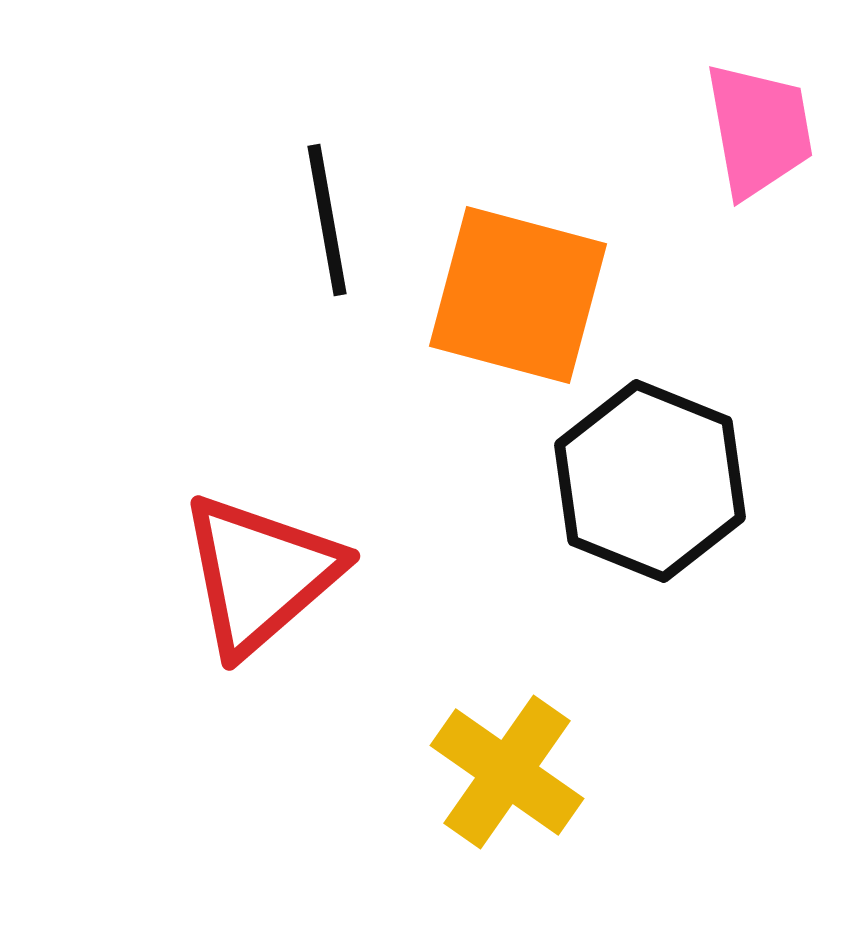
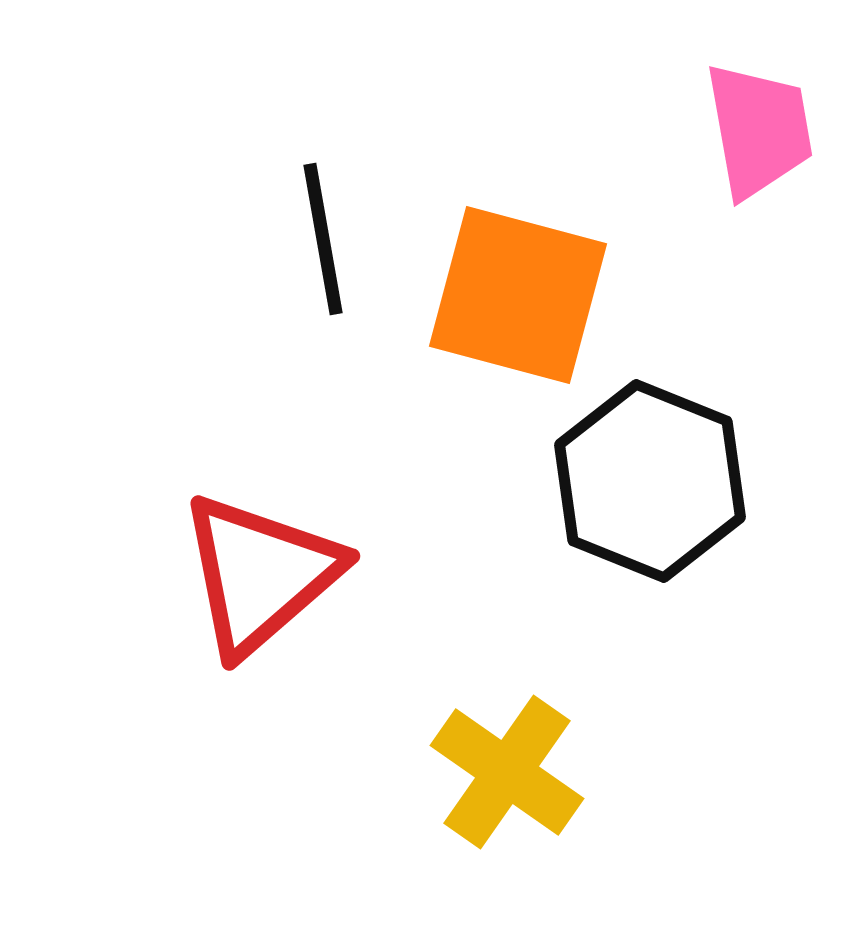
black line: moved 4 px left, 19 px down
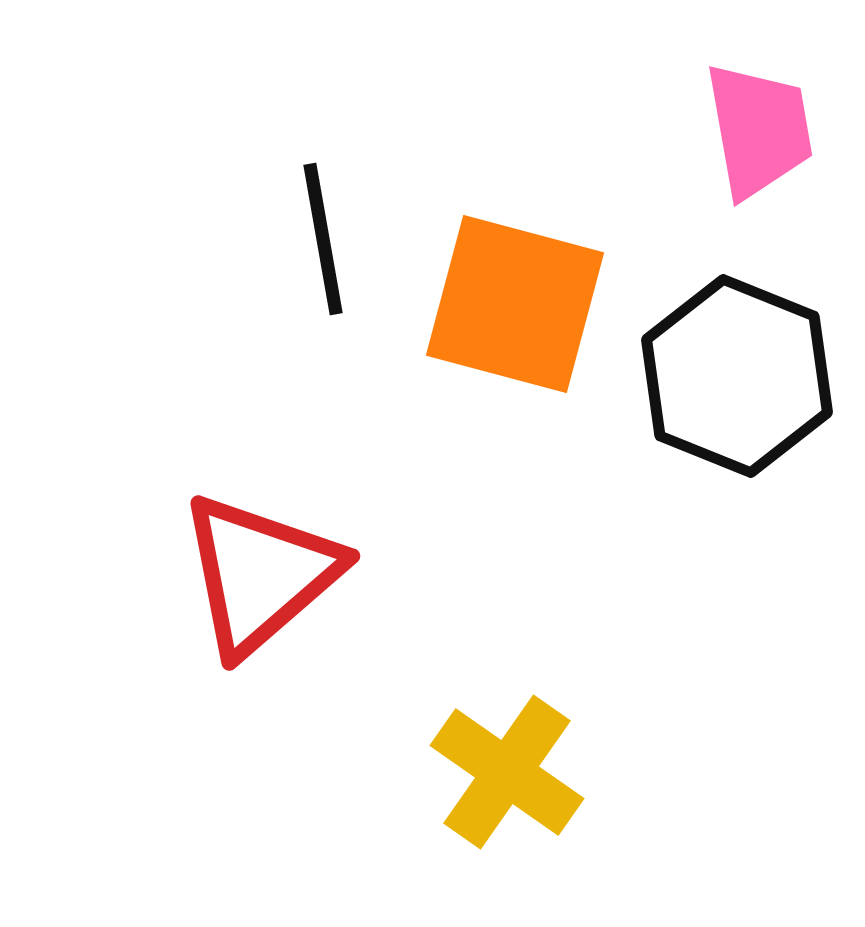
orange square: moved 3 px left, 9 px down
black hexagon: moved 87 px right, 105 px up
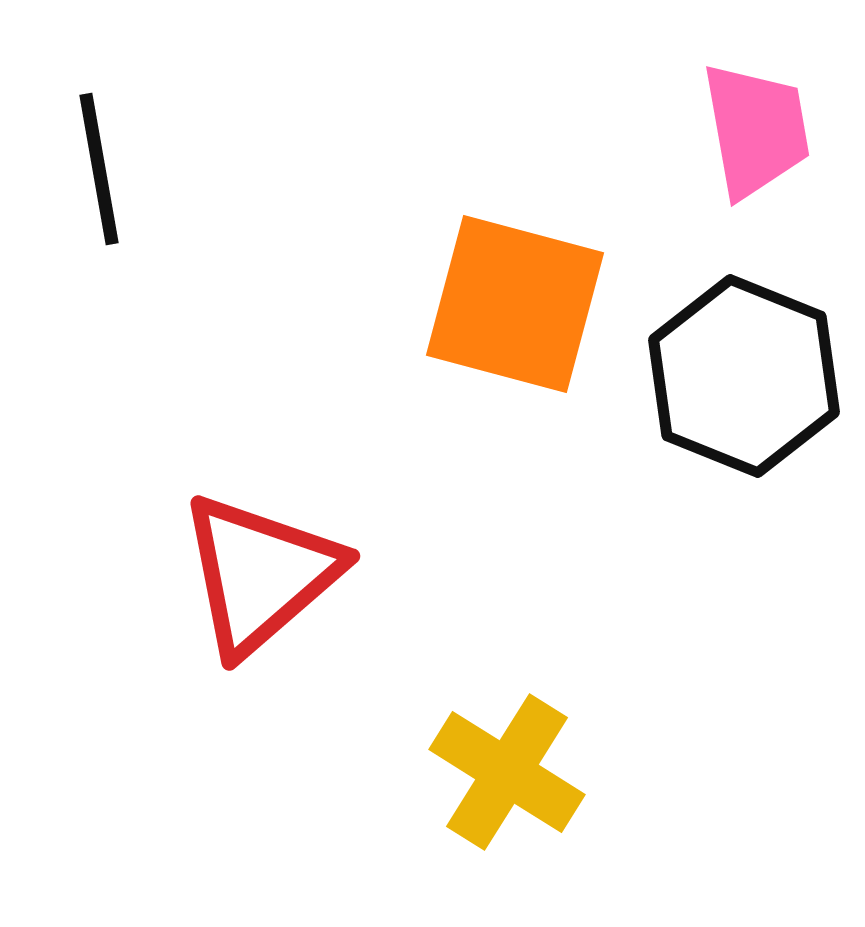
pink trapezoid: moved 3 px left
black line: moved 224 px left, 70 px up
black hexagon: moved 7 px right
yellow cross: rotated 3 degrees counterclockwise
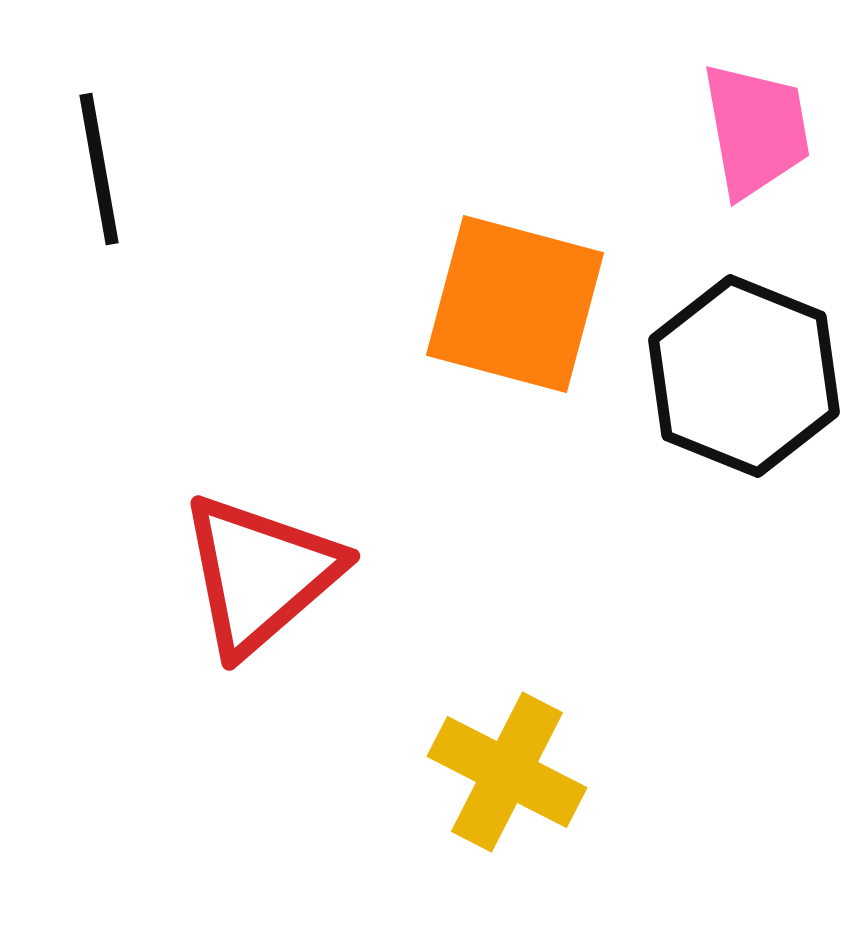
yellow cross: rotated 5 degrees counterclockwise
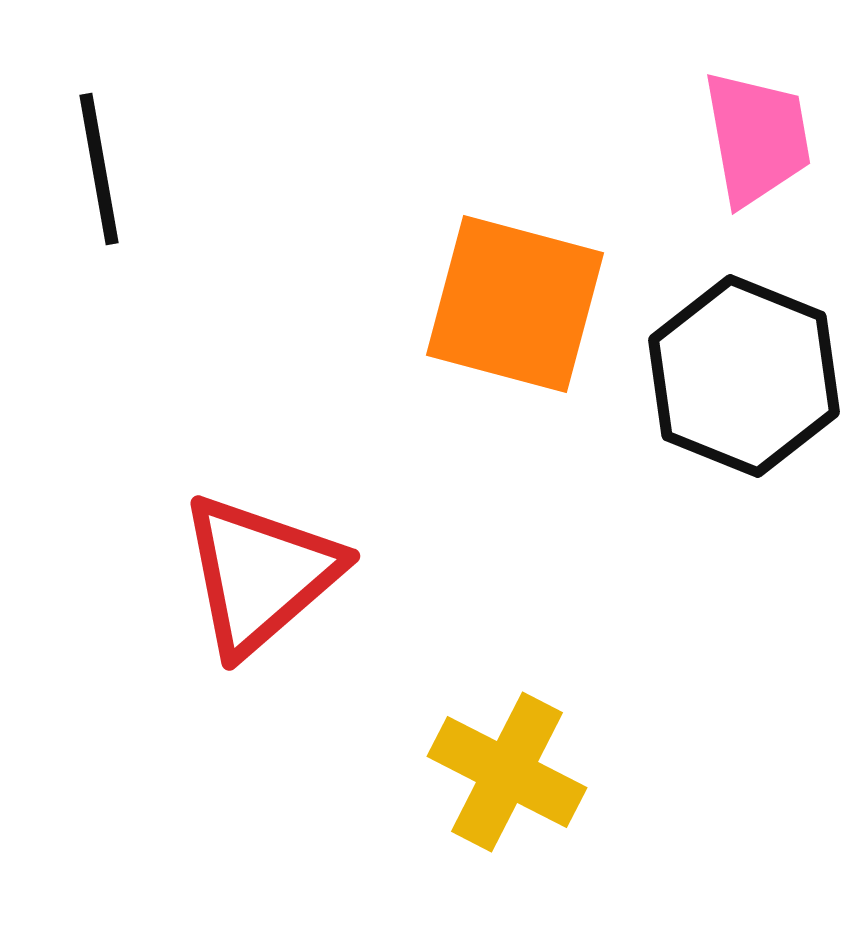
pink trapezoid: moved 1 px right, 8 px down
